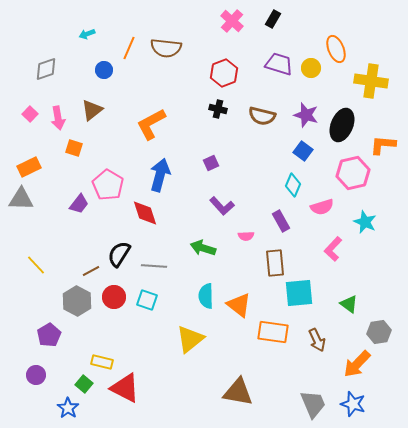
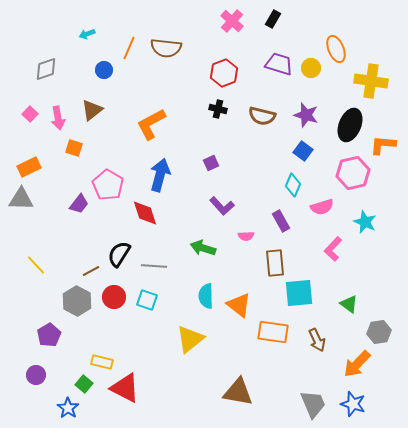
black ellipse at (342, 125): moved 8 px right
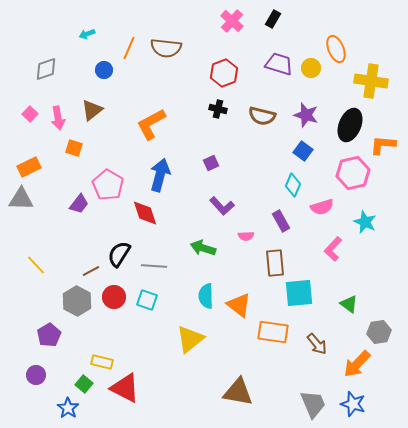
brown arrow at (317, 340): moved 4 px down; rotated 15 degrees counterclockwise
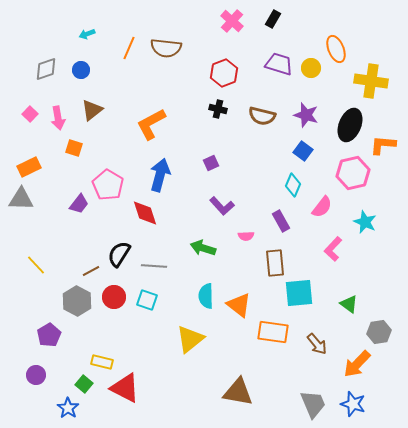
blue circle at (104, 70): moved 23 px left
pink semicircle at (322, 207): rotated 35 degrees counterclockwise
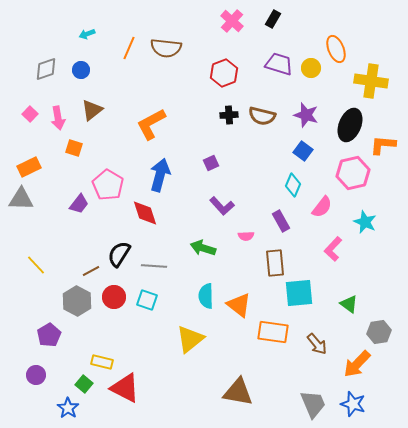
black cross at (218, 109): moved 11 px right, 6 px down; rotated 18 degrees counterclockwise
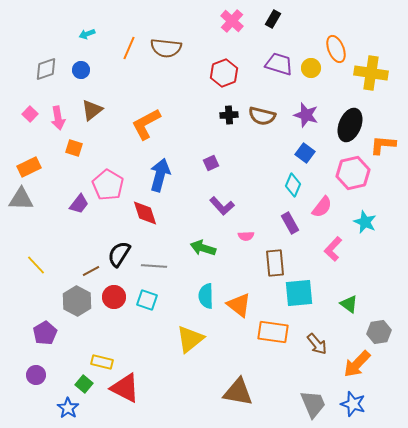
yellow cross at (371, 81): moved 8 px up
orange L-shape at (151, 124): moved 5 px left
blue square at (303, 151): moved 2 px right, 2 px down
purple rectangle at (281, 221): moved 9 px right, 2 px down
purple pentagon at (49, 335): moved 4 px left, 2 px up
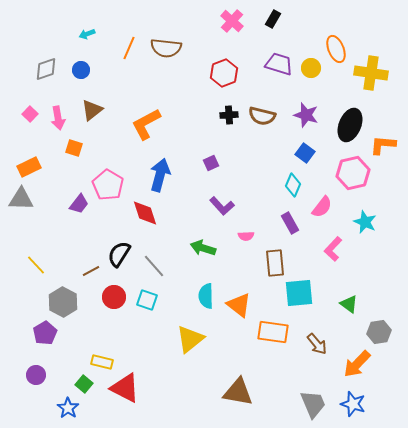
gray line at (154, 266): rotated 45 degrees clockwise
gray hexagon at (77, 301): moved 14 px left, 1 px down
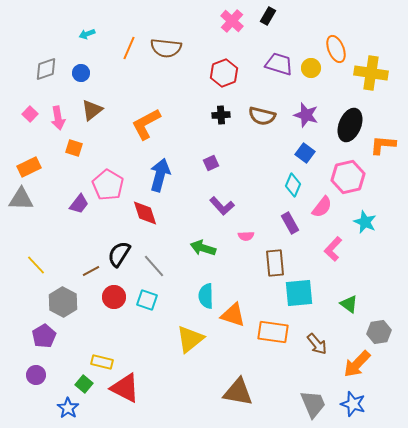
black rectangle at (273, 19): moved 5 px left, 3 px up
blue circle at (81, 70): moved 3 px down
black cross at (229, 115): moved 8 px left
pink hexagon at (353, 173): moved 5 px left, 4 px down
orange triangle at (239, 305): moved 6 px left, 10 px down; rotated 20 degrees counterclockwise
purple pentagon at (45, 333): moved 1 px left, 3 px down
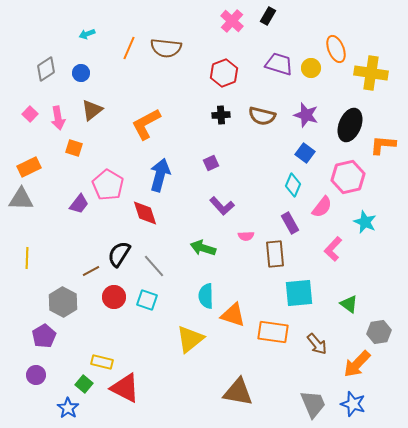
gray diamond at (46, 69): rotated 15 degrees counterclockwise
brown rectangle at (275, 263): moved 9 px up
yellow line at (36, 265): moved 9 px left, 7 px up; rotated 45 degrees clockwise
